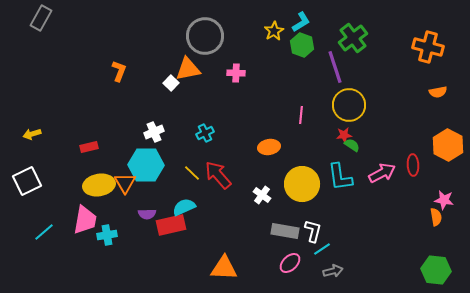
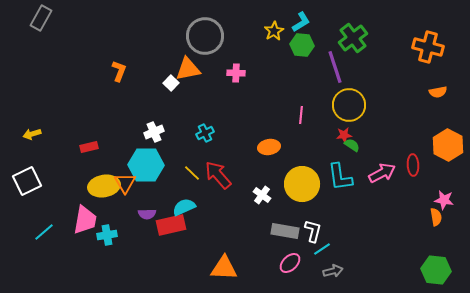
green hexagon at (302, 45): rotated 15 degrees counterclockwise
yellow ellipse at (99, 185): moved 5 px right, 1 px down
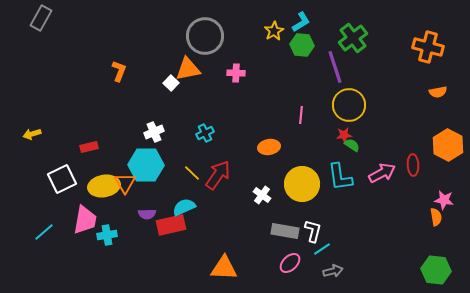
red arrow at (218, 175): rotated 76 degrees clockwise
white square at (27, 181): moved 35 px right, 2 px up
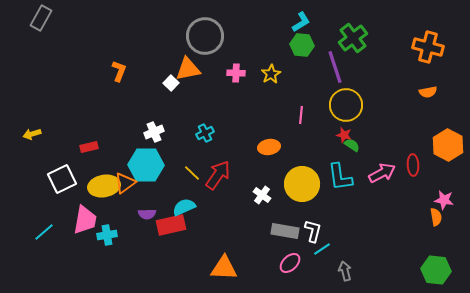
yellow star at (274, 31): moved 3 px left, 43 px down
orange semicircle at (438, 92): moved 10 px left
yellow circle at (349, 105): moved 3 px left
red star at (344, 135): rotated 21 degrees clockwise
orange triangle at (125, 183): rotated 25 degrees clockwise
gray arrow at (333, 271): moved 12 px right; rotated 90 degrees counterclockwise
